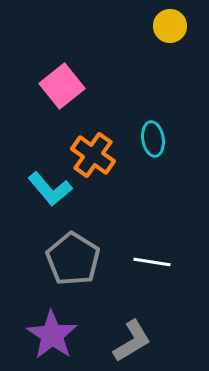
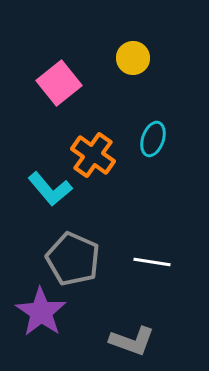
yellow circle: moved 37 px left, 32 px down
pink square: moved 3 px left, 3 px up
cyan ellipse: rotated 28 degrees clockwise
gray pentagon: rotated 8 degrees counterclockwise
purple star: moved 11 px left, 23 px up
gray L-shape: rotated 51 degrees clockwise
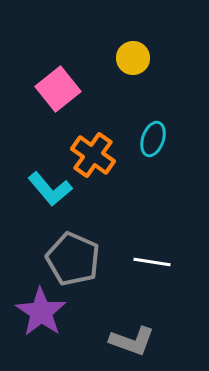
pink square: moved 1 px left, 6 px down
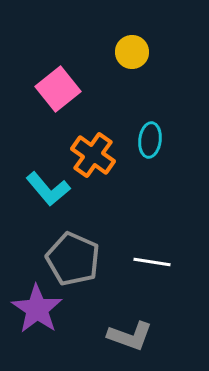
yellow circle: moved 1 px left, 6 px up
cyan ellipse: moved 3 px left, 1 px down; rotated 12 degrees counterclockwise
cyan L-shape: moved 2 px left
purple star: moved 4 px left, 3 px up
gray L-shape: moved 2 px left, 5 px up
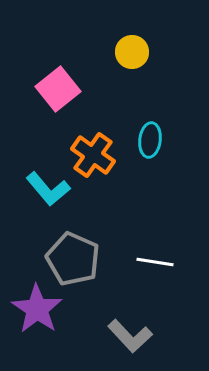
white line: moved 3 px right
gray L-shape: rotated 27 degrees clockwise
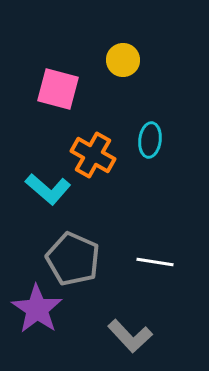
yellow circle: moved 9 px left, 8 px down
pink square: rotated 36 degrees counterclockwise
orange cross: rotated 6 degrees counterclockwise
cyan L-shape: rotated 9 degrees counterclockwise
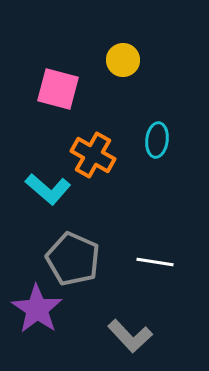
cyan ellipse: moved 7 px right
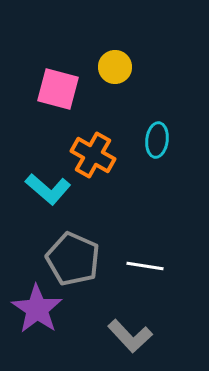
yellow circle: moved 8 px left, 7 px down
white line: moved 10 px left, 4 px down
